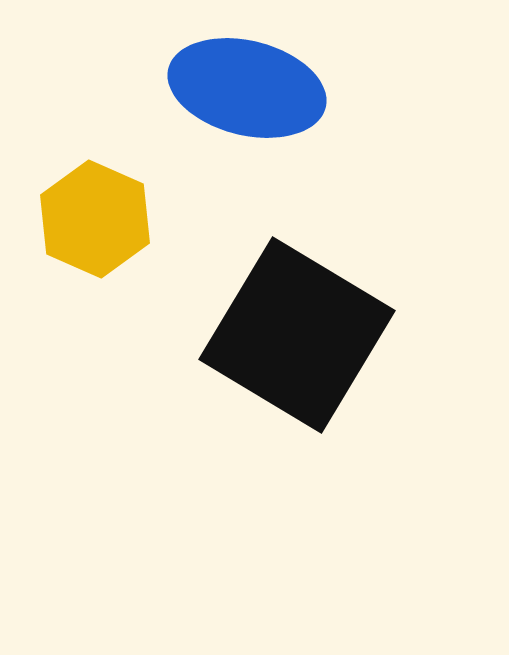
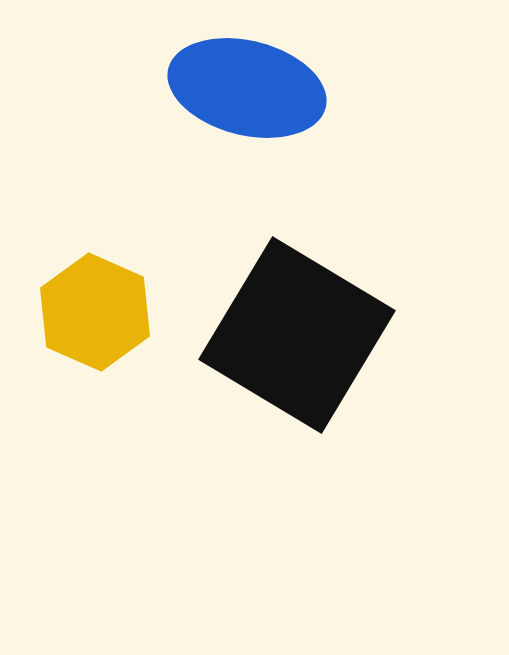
yellow hexagon: moved 93 px down
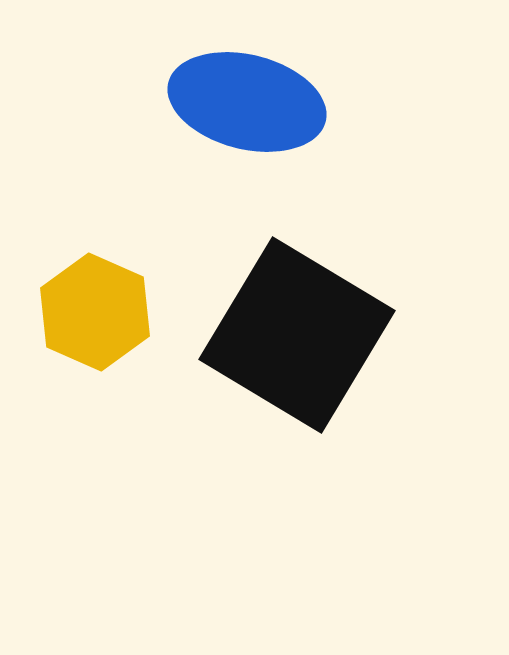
blue ellipse: moved 14 px down
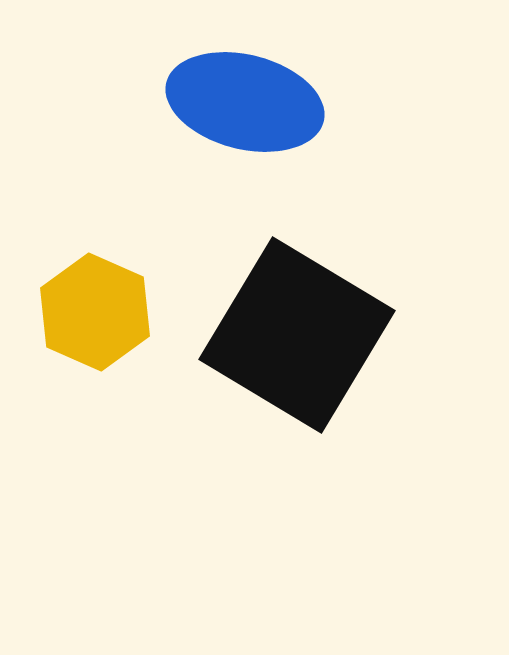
blue ellipse: moved 2 px left
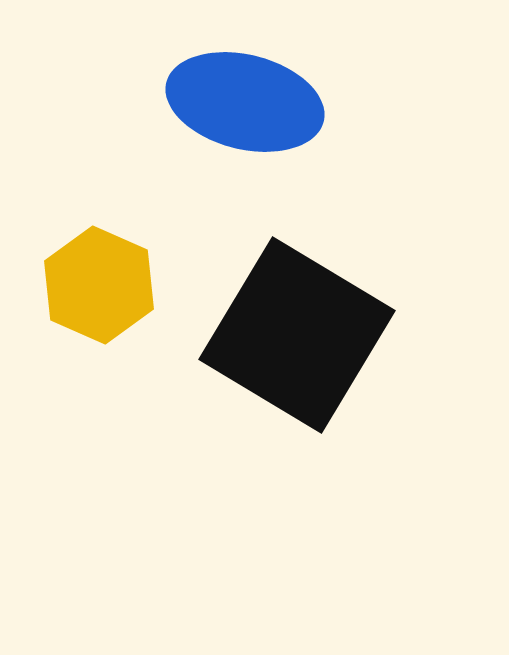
yellow hexagon: moved 4 px right, 27 px up
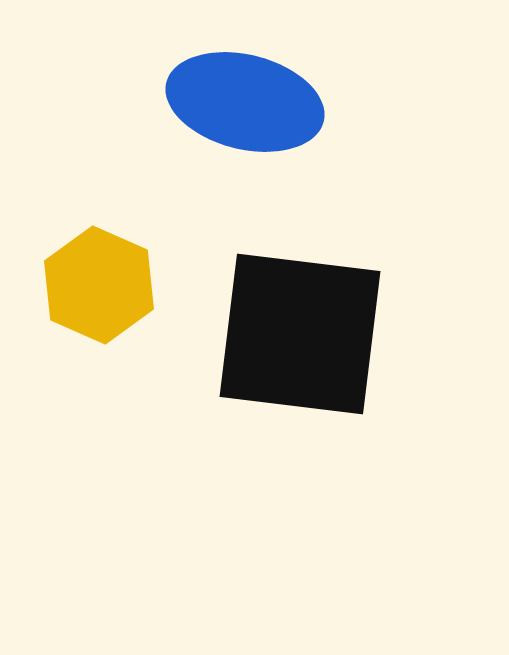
black square: moved 3 px right, 1 px up; rotated 24 degrees counterclockwise
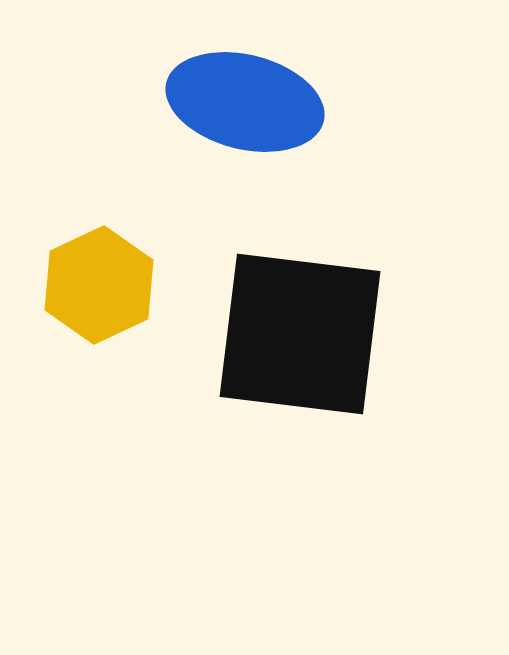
yellow hexagon: rotated 11 degrees clockwise
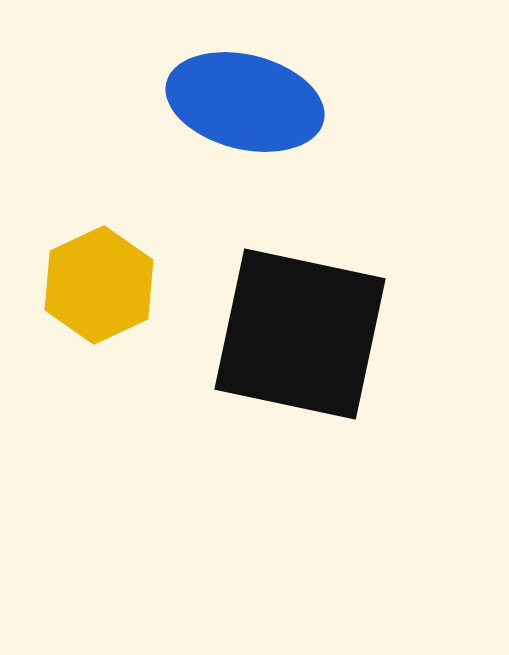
black square: rotated 5 degrees clockwise
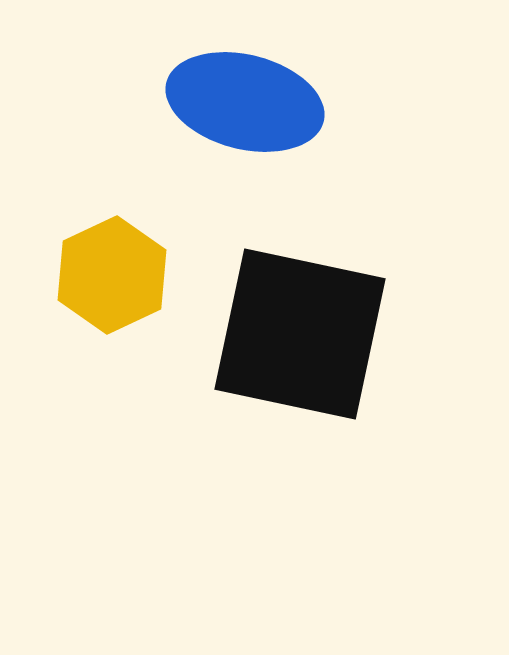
yellow hexagon: moved 13 px right, 10 px up
